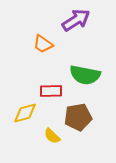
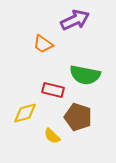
purple arrow: moved 1 px left; rotated 8 degrees clockwise
red rectangle: moved 2 px right, 1 px up; rotated 15 degrees clockwise
brown pentagon: rotated 28 degrees clockwise
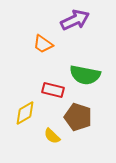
yellow diamond: rotated 15 degrees counterclockwise
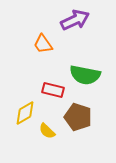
orange trapezoid: rotated 20 degrees clockwise
yellow semicircle: moved 5 px left, 5 px up
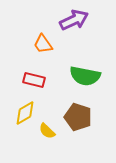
purple arrow: moved 1 px left
green semicircle: moved 1 px down
red rectangle: moved 19 px left, 10 px up
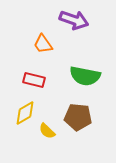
purple arrow: rotated 44 degrees clockwise
brown pentagon: rotated 12 degrees counterclockwise
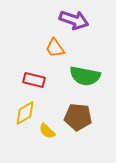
orange trapezoid: moved 12 px right, 4 px down
